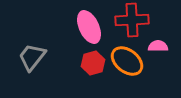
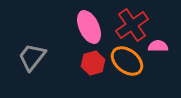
red cross: moved 5 px down; rotated 32 degrees counterclockwise
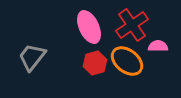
red hexagon: moved 2 px right
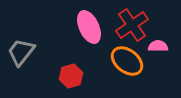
gray trapezoid: moved 11 px left, 5 px up
red hexagon: moved 24 px left, 13 px down
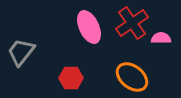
red cross: moved 2 px up
pink semicircle: moved 3 px right, 8 px up
orange ellipse: moved 5 px right, 16 px down
red hexagon: moved 2 px down; rotated 15 degrees clockwise
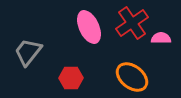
gray trapezoid: moved 7 px right
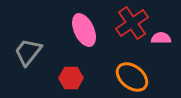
pink ellipse: moved 5 px left, 3 px down
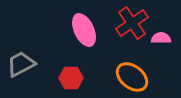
gray trapezoid: moved 7 px left, 12 px down; rotated 24 degrees clockwise
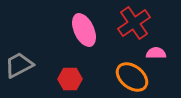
red cross: moved 2 px right
pink semicircle: moved 5 px left, 15 px down
gray trapezoid: moved 2 px left, 1 px down
red hexagon: moved 1 px left, 1 px down
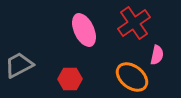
pink semicircle: moved 1 px right, 2 px down; rotated 102 degrees clockwise
